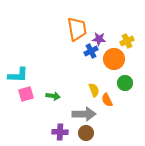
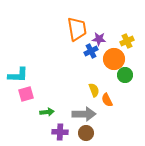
green circle: moved 8 px up
green arrow: moved 6 px left, 16 px down; rotated 16 degrees counterclockwise
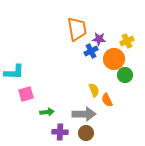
cyan L-shape: moved 4 px left, 3 px up
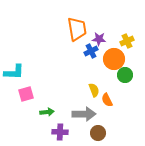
brown circle: moved 12 px right
